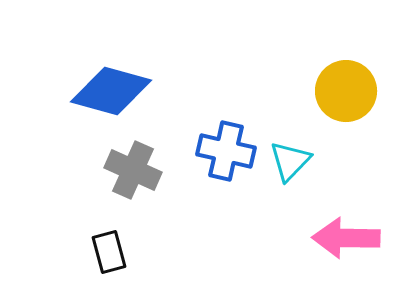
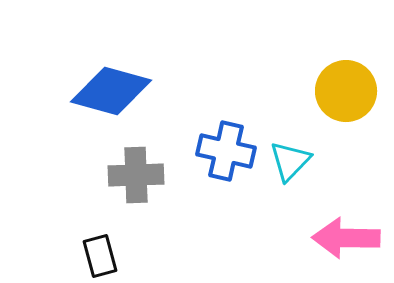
gray cross: moved 3 px right, 5 px down; rotated 26 degrees counterclockwise
black rectangle: moved 9 px left, 4 px down
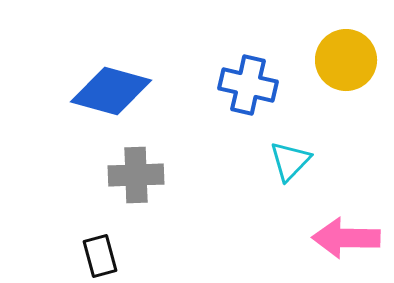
yellow circle: moved 31 px up
blue cross: moved 22 px right, 66 px up
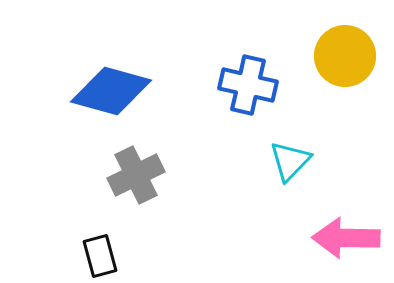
yellow circle: moved 1 px left, 4 px up
gray cross: rotated 24 degrees counterclockwise
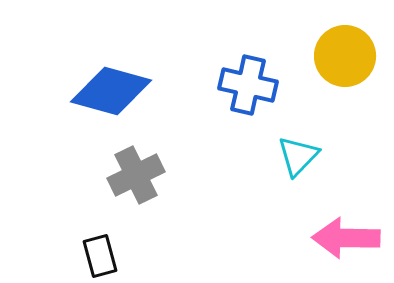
cyan triangle: moved 8 px right, 5 px up
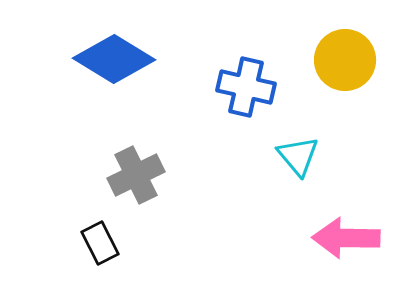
yellow circle: moved 4 px down
blue cross: moved 2 px left, 2 px down
blue diamond: moved 3 px right, 32 px up; rotated 16 degrees clockwise
cyan triangle: rotated 24 degrees counterclockwise
black rectangle: moved 13 px up; rotated 12 degrees counterclockwise
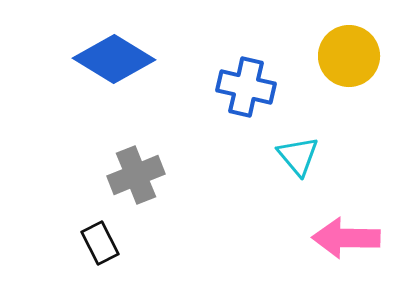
yellow circle: moved 4 px right, 4 px up
gray cross: rotated 4 degrees clockwise
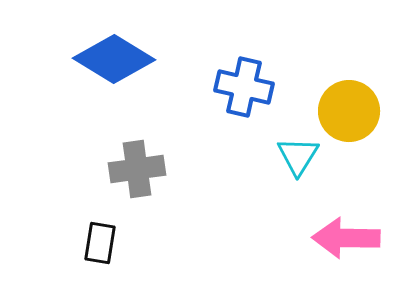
yellow circle: moved 55 px down
blue cross: moved 2 px left
cyan triangle: rotated 12 degrees clockwise
gray cross: moved 1 px right, 6 px up; rotated 14 degrees clockwise
black rectangle: rotated 36 degrees clockwise
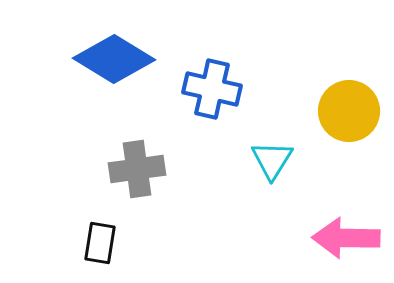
blue cross: moved 32 px left, 2 px down
cyan triangle: moved 26 px left, 4 px down
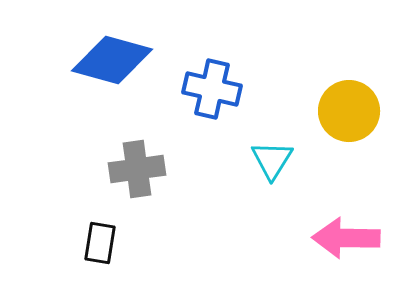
blue diamond: moved 2 px left, 1 px down; rotated 16 degrees counterclockwise
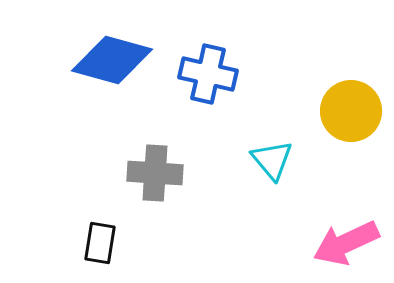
blue cross: moved 4 px left, 15 px up
yellow circle: moved 2 px right
cyan triangle: rotated 12 degrees counterclockwise
gray cross: moved 18 px right, 4 px down; rotated 12 degrees clockwise
pink arrow: moved 5 px down; rotated 26 degrees counterclockwise
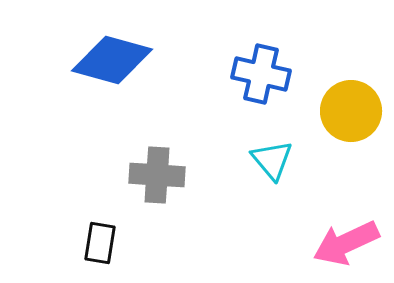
blue cross: moved 53 px right
gray cross: moved 2 px right, 2 px down
